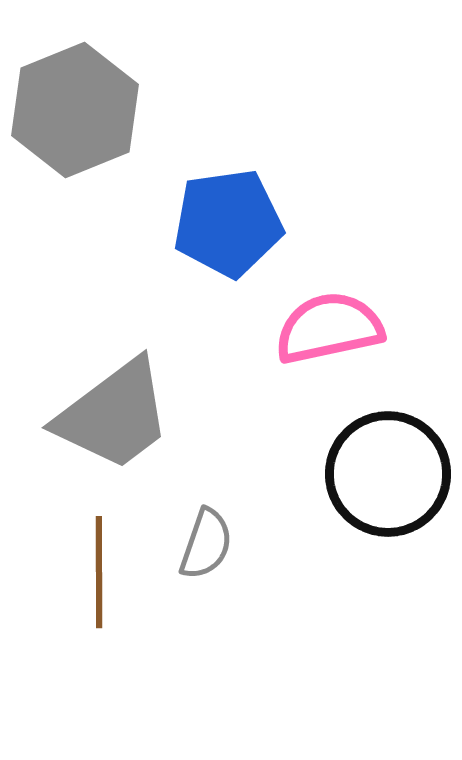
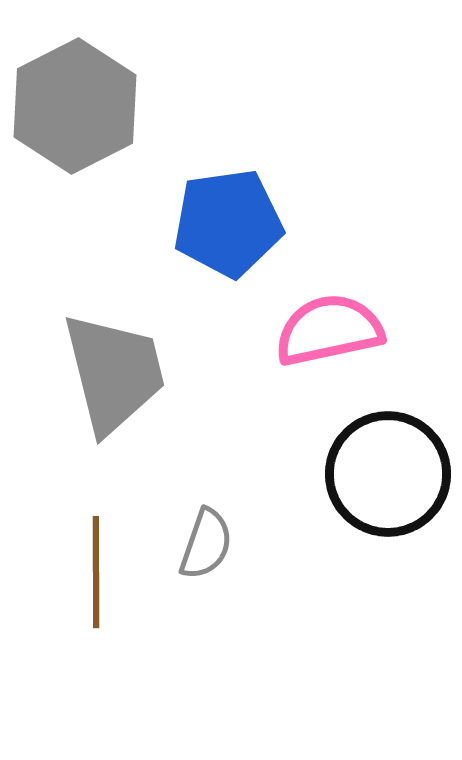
gray hexagon: moved 4 px up; rotated 5 degrees counterclockwise
pink semicircle: moved 2 px down
gray trapezoid: moved 42 px up; rotated 67 degrees counterclockwise
brown line: moved 3 px left
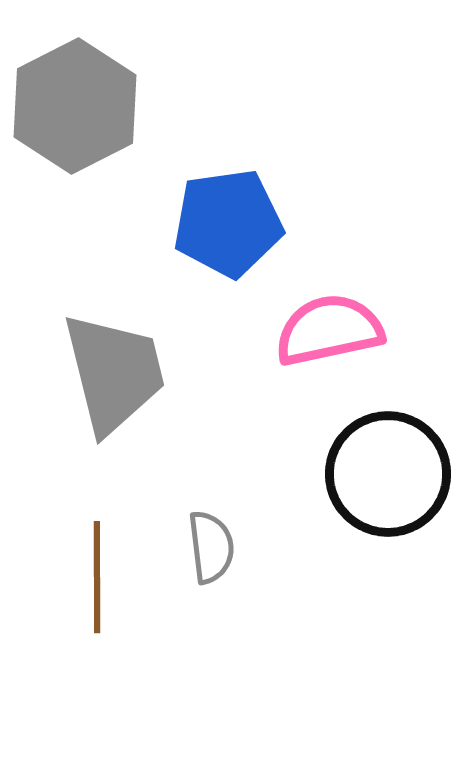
gray semicircle: moved 5 px right, 3 px down; rotated 26 degrees counterclockwise
brown line: moved 1 px right, 5 px down
